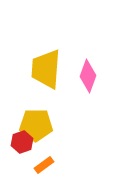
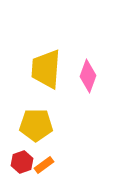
red hexagon: moved 20 px down
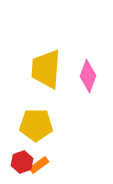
orange rectangle: moved 5 px left
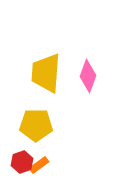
yellow trapezoid: moved 4 px down
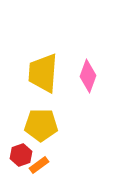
yellow trapezoid: moved 3 px left
yellow pentagon: moved 5 px right
red hexagon: moved 1 px left, 7 px up
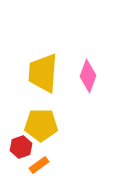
red hexagon: moved 8 px up
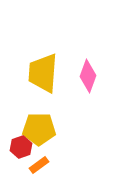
yellow pentagon: moved 2 px left, 4 px down
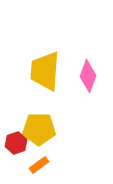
yellow trapezoid: moved 2 px right, 2 px up
red hexagon: moved 5 px left, 4 px up
